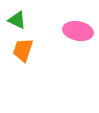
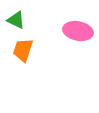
green triangle: moved 1 px left
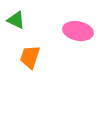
orange trapezoid: moved 7 px right, 7 px down
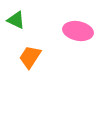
orange trapezoid: rotated 15 degrees clockwise
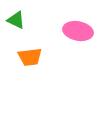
orange trapezoid: rotated 130 degrees counterclockwise
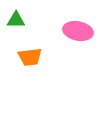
green triangle: rotated 24 degrees counterclockwise
